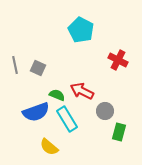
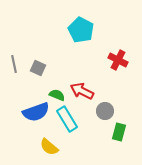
gray line: moved 1 px left, 1 px up
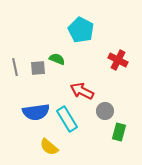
gray line: moved 1 px right, 3 px down
gray square: rotated 28 degrees counterclockwise
green semicircle: moved 36 px up
blue semicircle: rotated 12 degrees clockwise
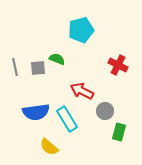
cyan pentagon: rotated 30 degrees clockwise
red cross: moved 5 px down
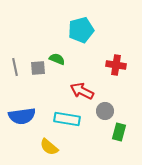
red cross: moved 2 px left; rotated 18 degrees counterclockwise
blue semicircle: moved 14 px left, 4 px down
cyan rectangle: rotated 50 degrees counterclockwise
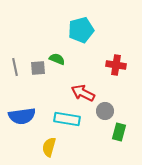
red arrow: moved 1 px right, 2 px down
yellow semicircle: rotated 66 degrees clockwise
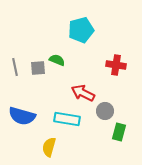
green semicircle: moved 1 px down
blue semicircle: rotated 24 degrees clockwise
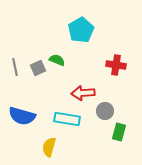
cyan pentagon: rotated 15 degrees counterclockwise
gray square: rotated 21 degrees counterclockwise
red arrow: rotated 30 degrees counterclockwise
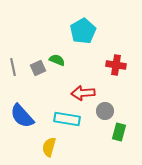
cyan pentagon: moved 2 px right, 1 px down
gray line: moved 2 px left
blue semicircle: rotated 32 degrees clockwise
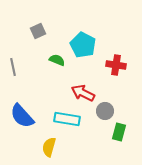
cyan pentagon: moved 14 px down; rotated 15 degrees counterclockwise
gray square: moved 37 px up
red arrow: rotated 30 degrees clockwise
